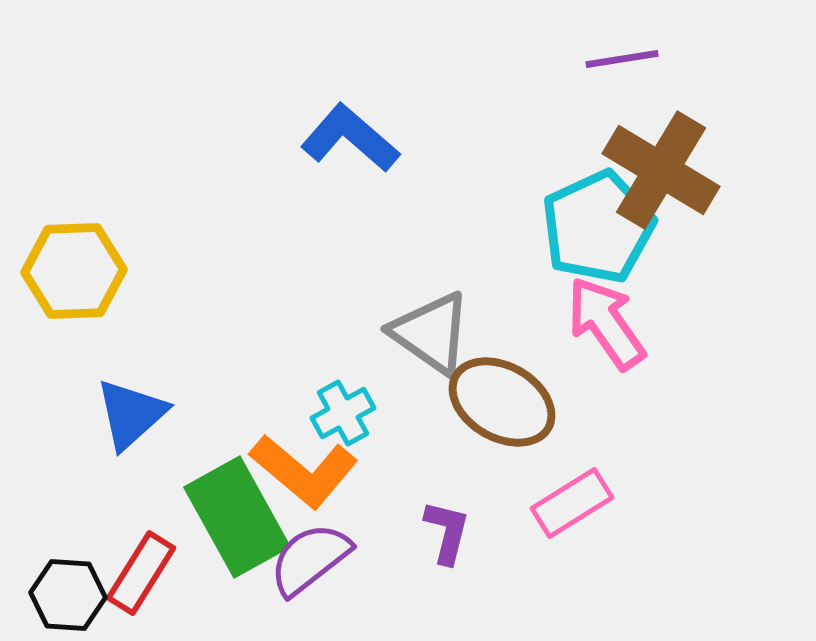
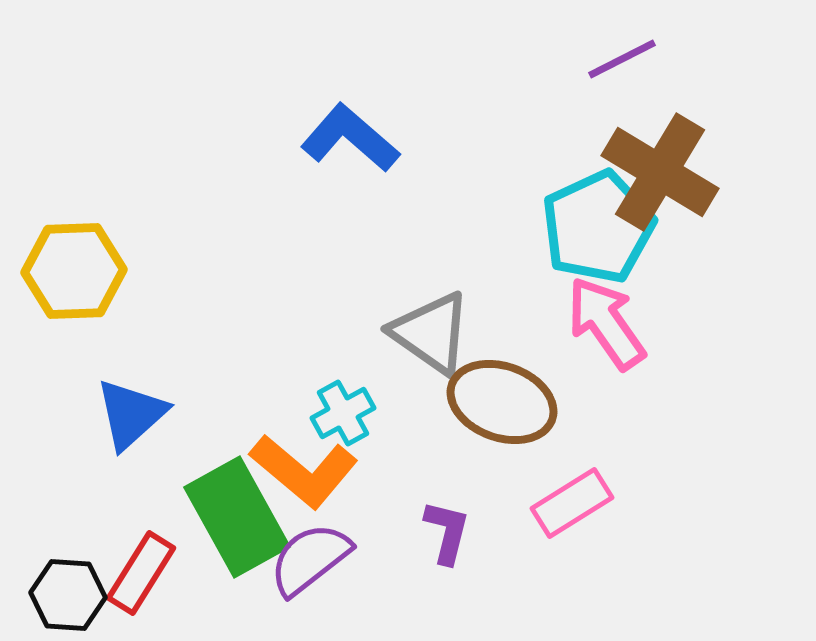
purple line: rotated 18 degrees counterclockwise
brown cross: moved 1 px left, 2 px down
brown ellipse: rotated 10 degrees counterclockwise
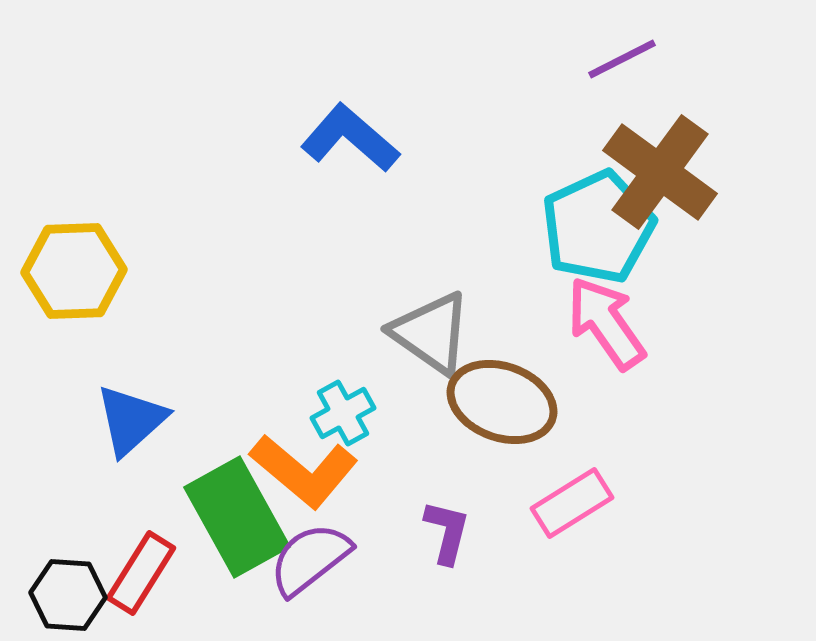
brown cross: rotated 5 degrees clockwise
blue triangle: moved 6 px down
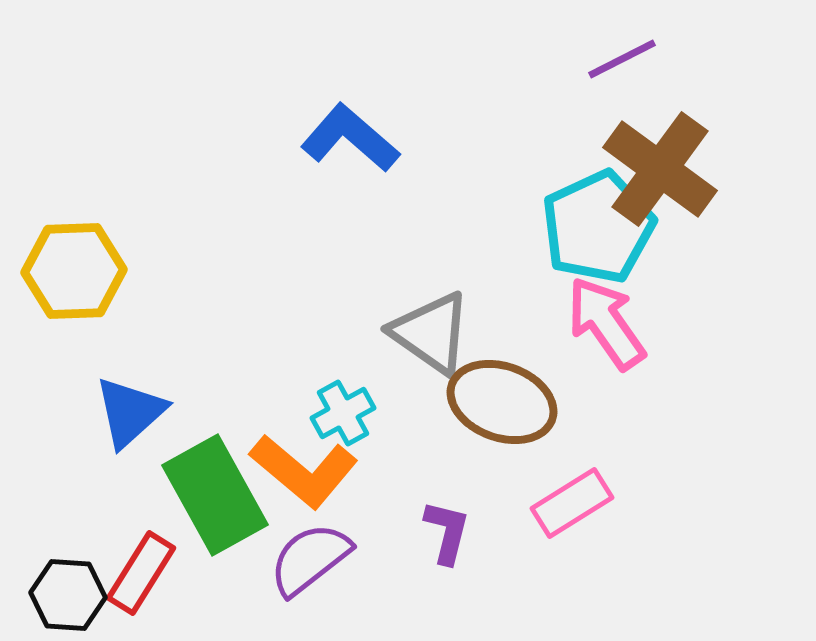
brown cross: moved 3 px up
blue triangle: moved 1 px left, 8 px up
green rectangle: moved 22 px left, 22 px up
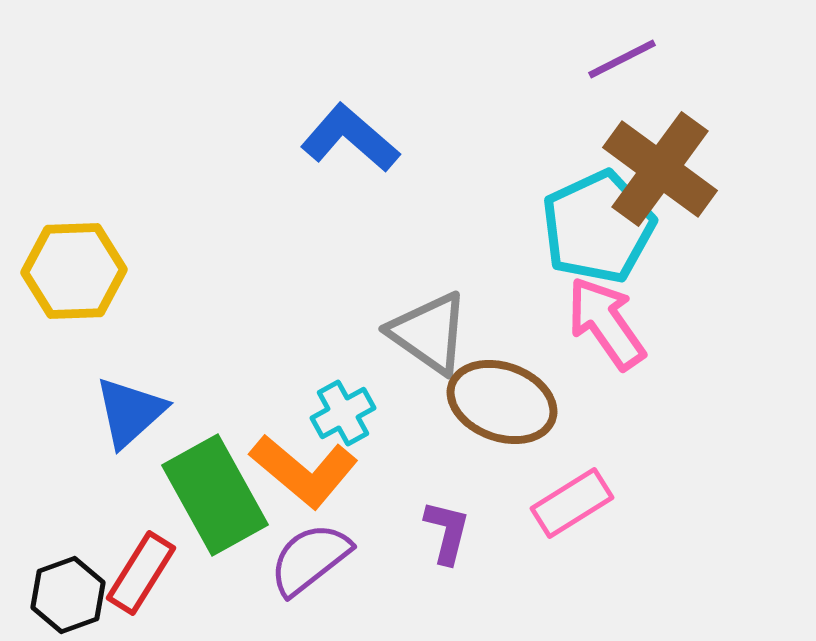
gray triangle: moved 2 px left
black hexagon: rotated 24 degrees counterclockwise
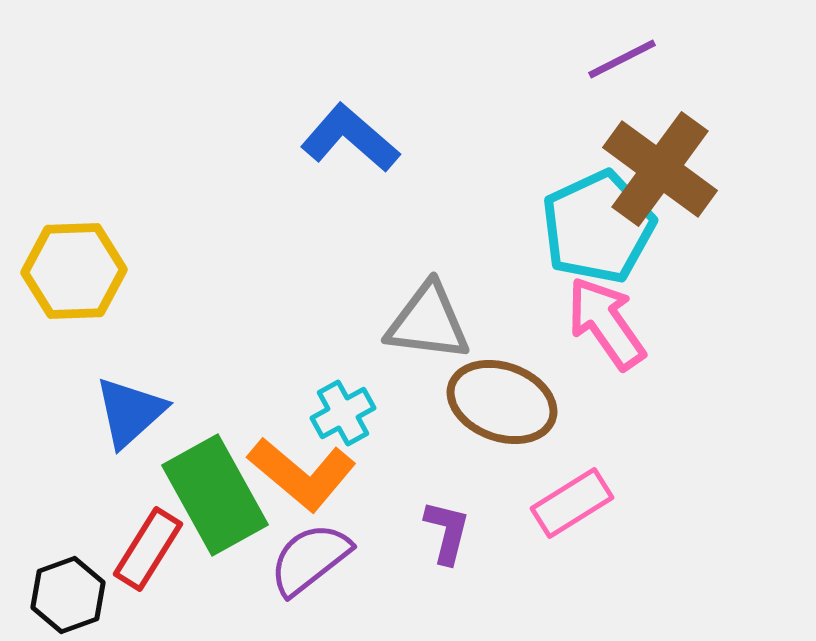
gray triangle: moved 1 px left, 11 px up; rotated 28 degrees counterclockwise
orange L-shape: moved 2 px left, 3 px down
red rectangle: moved 7 px right, 24 px up
